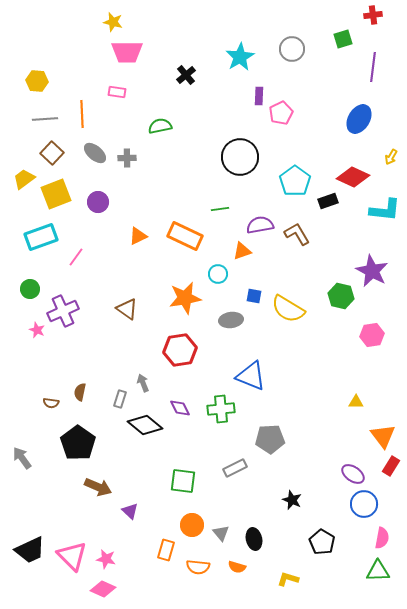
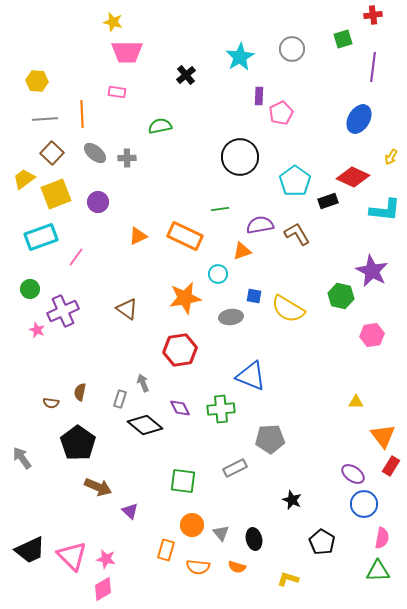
gray ellipse at (231, 320): moved 3 px up
pink diamond at (103, 589): rotated 55 degrees counterclockwise
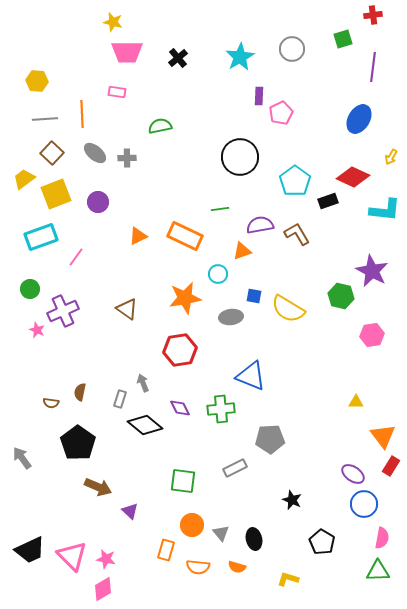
black cross at (186, 75): moved 8 px left, 17 px up
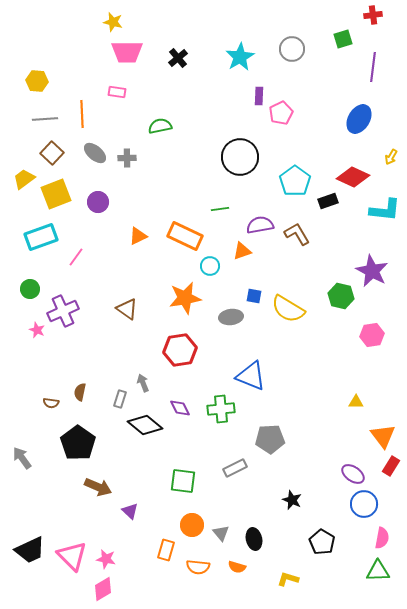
cyan circle at (218, 274): moved 8 px left, 8 px up
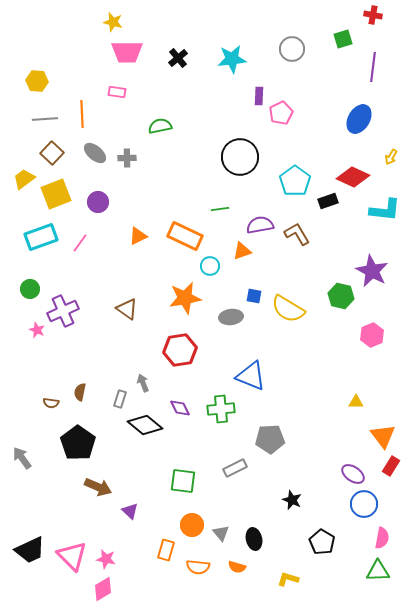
red cross at (373, 15): rotated 18 degrees clockwise
cyan star at (240, 57): moved 8 px left, 2 px down; rotated 24 degrees clockwise
pink line at (76, 257): moved 4 px right, 14 px up
pink hexagon at (372, 335): rotated 15 degrees counterclockwise
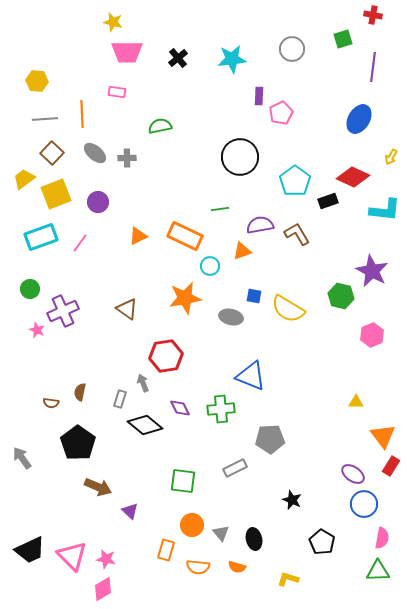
gray ellipse at (231, 317): rotated 20 degrees clockwise
red hexagon at (180, 350): moved 14 px left, 6 px down
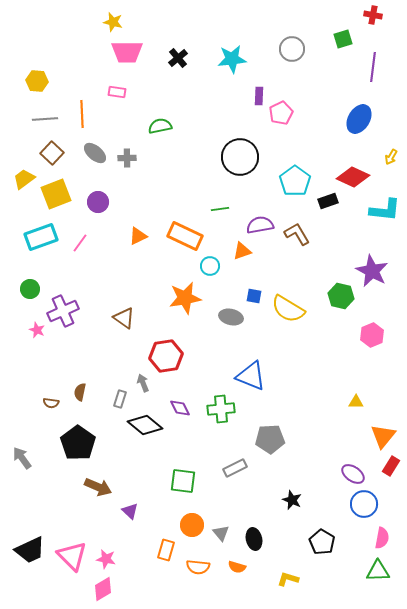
brown triangle at (127, 309): moved 3 px left, 9 px down
orange triangle at (383, 436): rotated 16 degrees clockwise
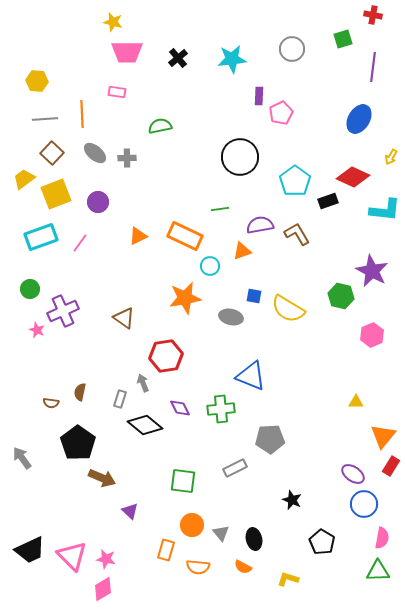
brown arrow at (98, 487): moved 4 px right, 9 px up
orange semicircle at (237, 567): moved 6 px right; rotated 12 degrees clockwise
